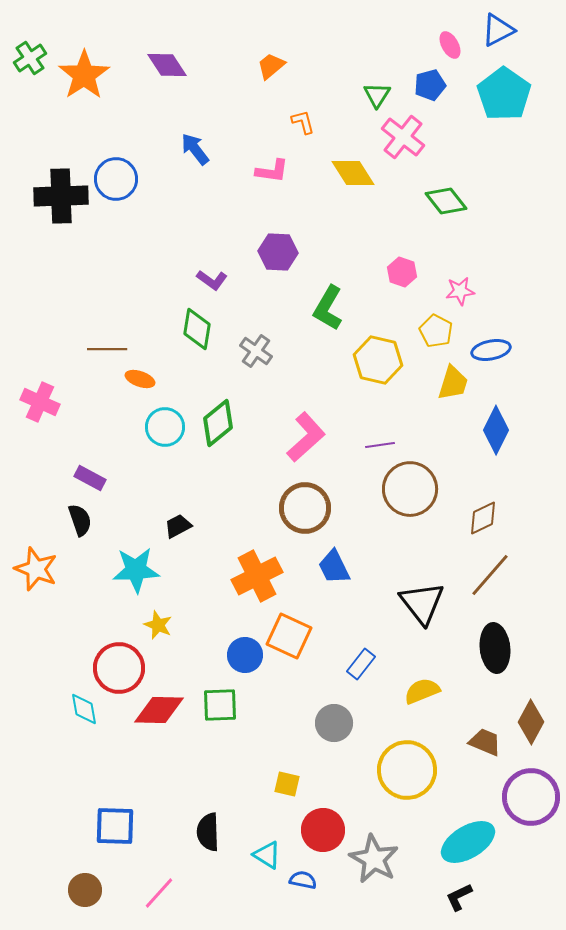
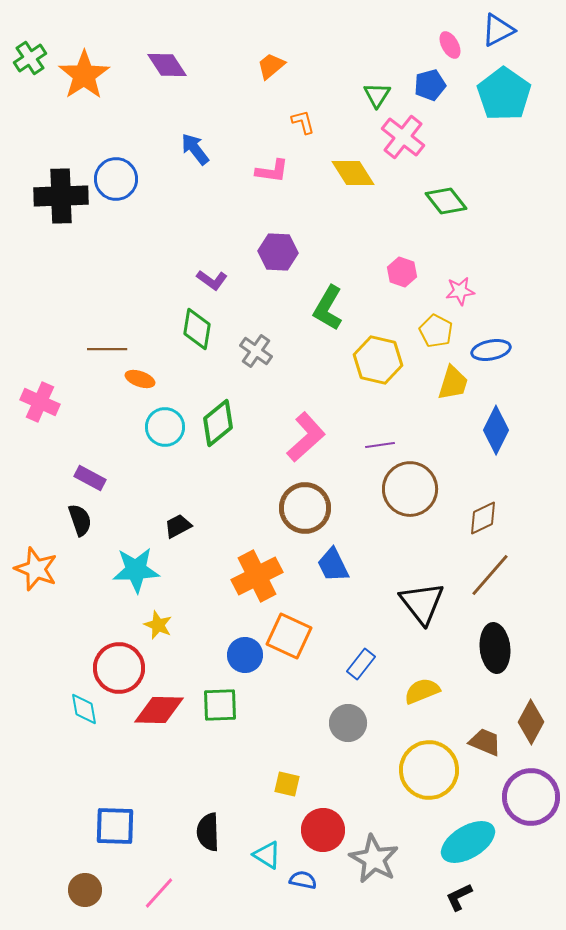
blue trapezoid at (334, 567): moved 1 px left, 2 px up
gray circle at (334, 723): moved 14 px right
yellow circle at (407, 770): moved 22 px right
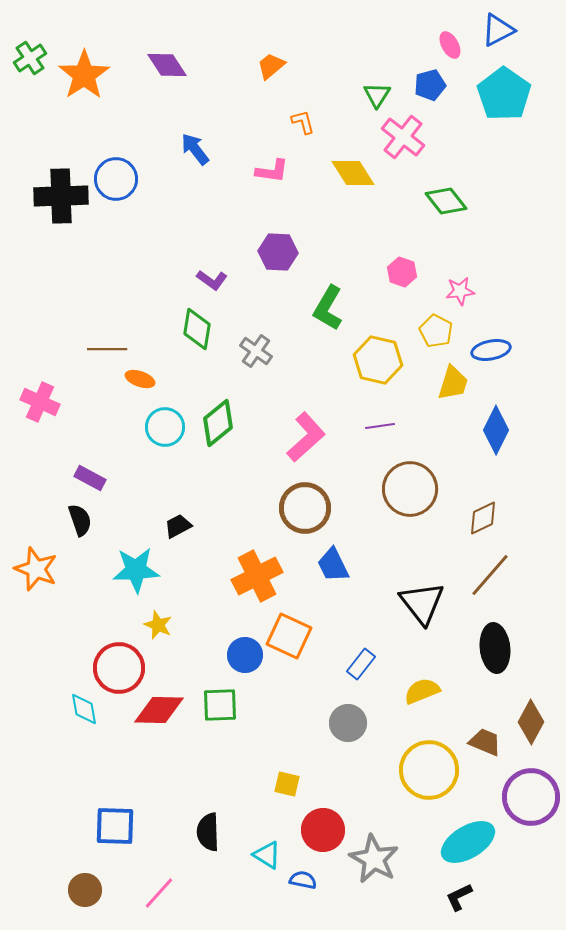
purple line at (380, 445): moved 19 px up
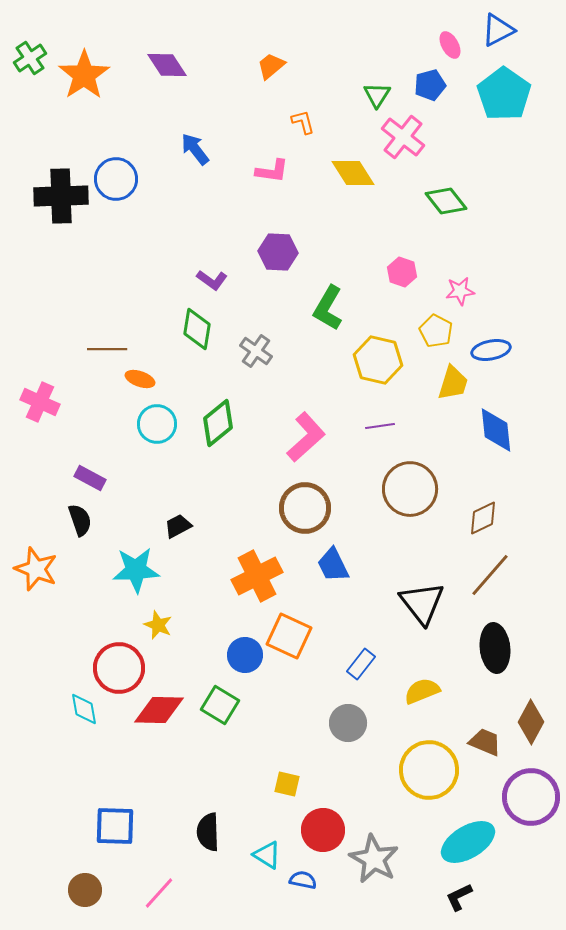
cyan circle at (165, 427): moved 8 px left, 3 px up
blue diamond at (496, 430): rotated 33 degrees counterclockwise
green square at (220, 705): rotated 33 degrees clockwise
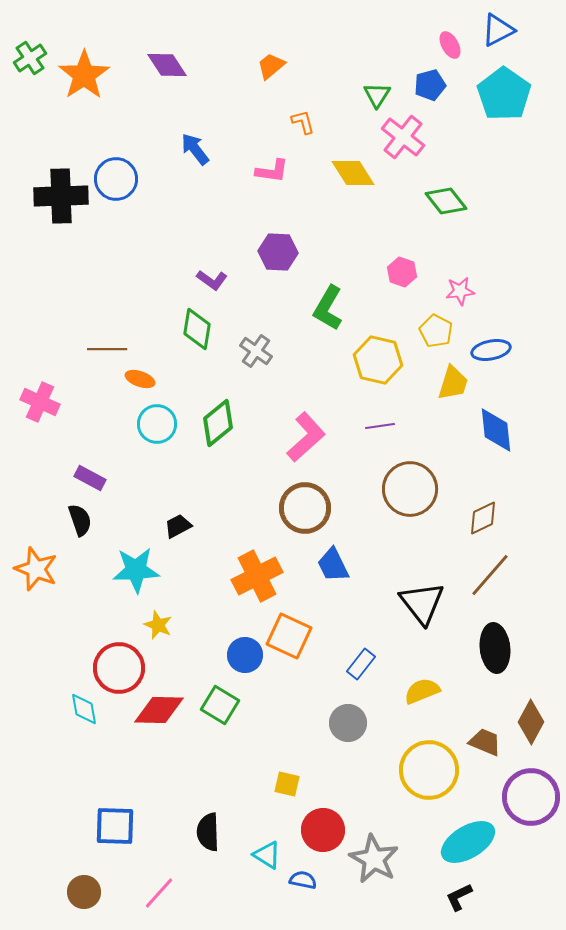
brown circle at (85, 890): moved 1 px left, 2 px down
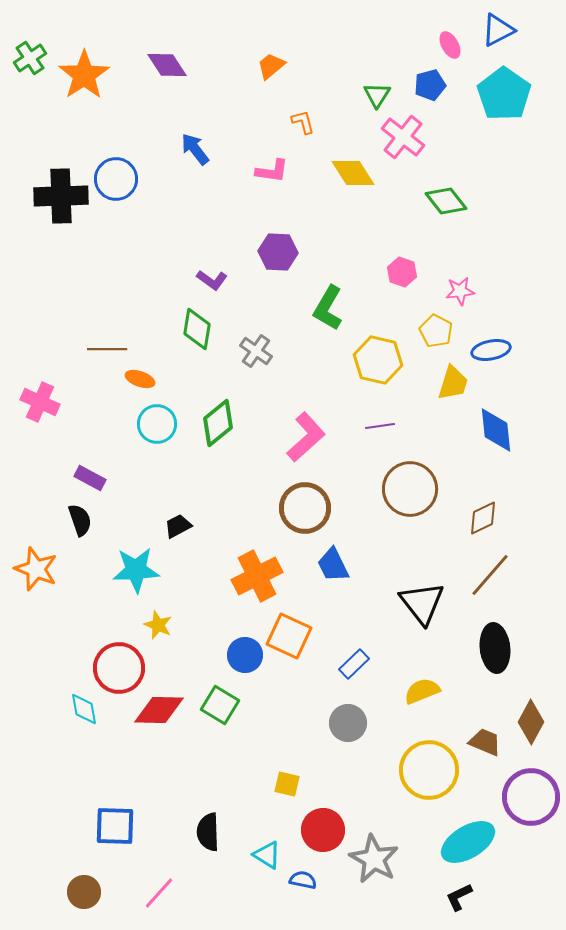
blue rectangle at (361, 664): moved 7 px left; rotated 8 degrees clockwise
